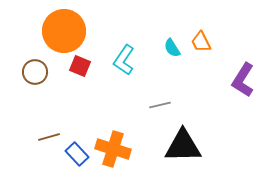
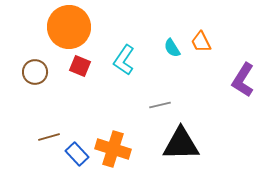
orange circle: moved 5 px right, 4 px up
black triangle: moved 2 px left, 2 px up
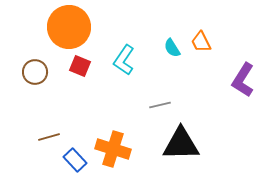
blue rectangle: moved 2 px left, 6 px down
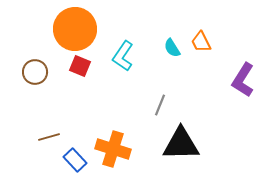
orange circle: moved 6 px right, 2 px down
cyan L-shape: moved 1 px left, 4 px up
gray line: rotated 55 degrees counterclockwise
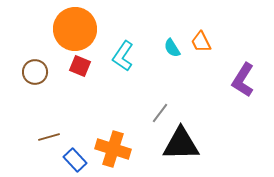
gray line: moved 8 px down; rotated 15 degrees clockwise
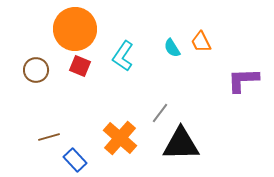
brown circle: moved 1 px right, 2 px up
purple L-shape: rotated 56 degrees clockwise
orange cross: moved 7 px right, 11 px up; rotated 24 degrees clockwise
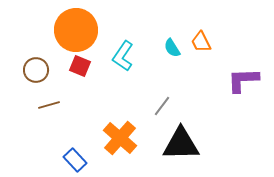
orange circle: moved 1 px right, 1 px down
gray line: moved 2 px right, 7 px up
brown line: moved 32 px up
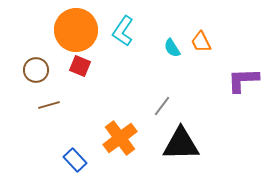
cyan L-shape: moved 25 px up
orange cross: rotated 12 degrees clockwise
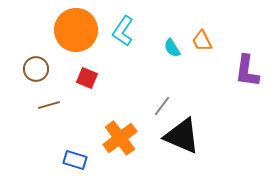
orange trapezoid: moved 1 px right, 1 px up
red square: moved 7 px right, 12 px down
brown circle: moved 1 px up
purple L-shape: moved 4 px right, 9 px up; rotated 80 degrees counterclockwise
black triangle: moved 1 px right, 8 px up; rotated 24 degrees clockwise
blue rectangle: rotated 30 degrees counterclockwise
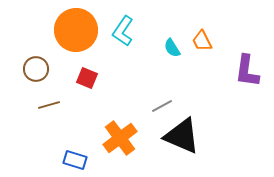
gray line: rotated 25 degrees clockwise
